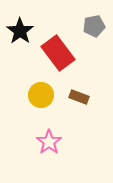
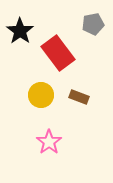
gray pentagon: moved 1 px left, 2 px up
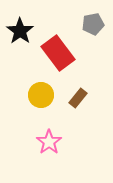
brown rectangle: moved 1 px left, 1 px down; rotated 72 degrees counterclockwise
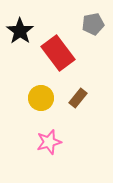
yellow circle: moved 3 px down
pink star: rotated 20 degrees clockwise
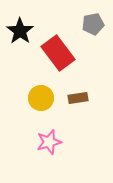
brown rectangle: rotated 42 degrees clockwise
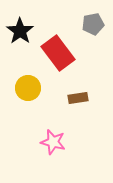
yellow circle: moved 13 px left, 10 px up
pink star: moved 4 px right; rotated 30 degrees clockwise
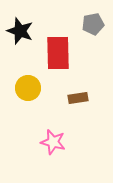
black star: rotated 16 degrees counterclockwise
red rectangle: rotated 36 degrees clockwise
